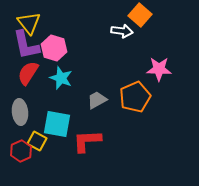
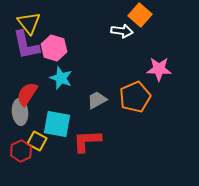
red semicircle: moved 1 px left, 21 px down
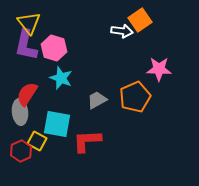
orange square: moved 5 px down; rotated 15 degrees clockwise
purple L-shape: rotated 24 degrees clockwise
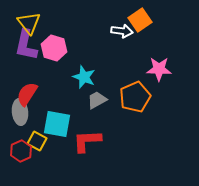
cyan star: moved 23 px right, 1 px up
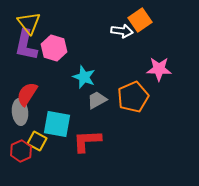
orange pentagon: moved 2 px left
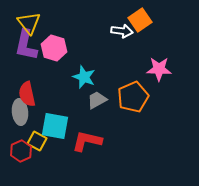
red semicircle: rotated 45 degrees counterclockwise
cyan square: moved 2 px left, 2 px down
red L-shape: rotated 16 degrees clockwise
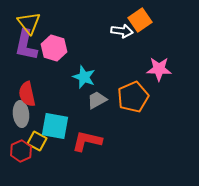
gray ellipse: moved 1 px right, 2 px down
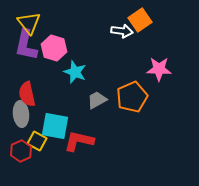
cyan star: moved 9 px left, 5 px up
orange pentagon: moved 1 px left
red L-shape: moved 8 px left
